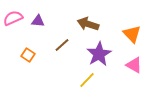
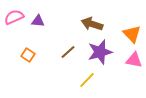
pink semicircle: moved 1 px right, 1 px up
brown arrow: moved 4 px right
brown line: moved 6 px right, 7 px down
purple star: moved 1 px right, 2 px up; rotated 15 degrees clockwise
pink triangle: moved 5 px up; rotated 18 degrees counterclockwise
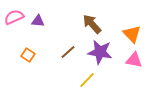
brown arrow: rotated 30 degrees clockwise
purple star: rotated 25 degrees clockwise
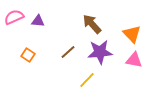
purple star: rotated 15 degrees counterclockwise
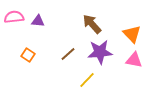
pink semicircle: rotated 18 degrees clockwise
brown line: moved 2 px down
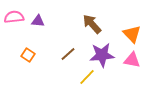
purple star: moved 2 px right, 3 px down
pink triangle: moved 2 px left
yellow line: moved 3 px up
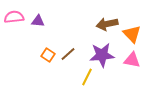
brown arrow: moved 15 px right; rotated 60 degrees counterclockwise
orange square: moved 20 px right
yellow line: rotated 18 degrees counterclockwise
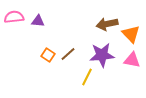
orange triangle: moved 1 px left
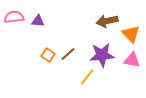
brown arrow: moved 3 px up
yellow line: rotated 12 degrees clockwise
